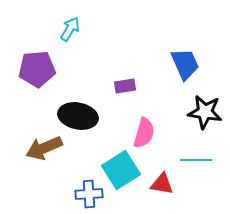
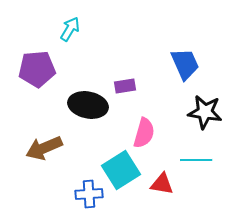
black ellipse: moved 10 px right, 11 px up
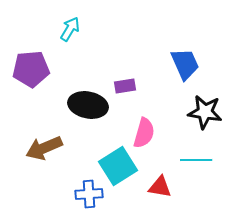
purple pentagon: moved 6 px left
cyan square: moved 3 px left, 4 px up
red triangle: moved 2 px left, 3 px down
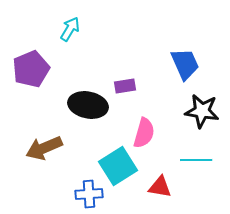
purple pentagon: rotated 18 degrees counterclockwise
black star: moved 3 px left, 1 px up
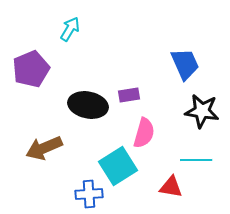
purple rectangle: moved 4 px right, 9 px down
red triangle: moved 11 px right
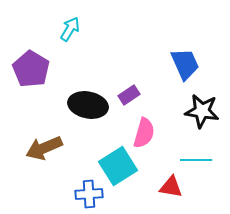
purple pentagon: rotated 18 degrees counterclockwise
purple rectangle: rotated 25 degrees counterclockwise
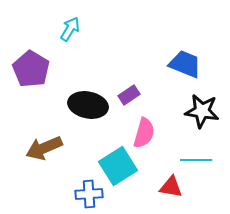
blue trapezoid: rotated 44 degrees counterclockwise
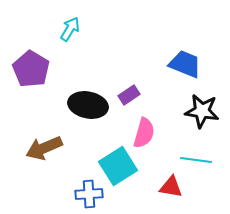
cyan line: rotated 8 degrees clockwise
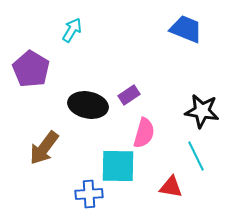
cyan arrow: moved 2 px right, 1 px down
blue trapezoid: moved 1 px right, 35 px up
brown arrow: rotated 30 degrees counterclockwise
cyan line: moved 4 px up; rotated 56 degrees clockwise
cyan square: rotated 33 degrees clockwise
